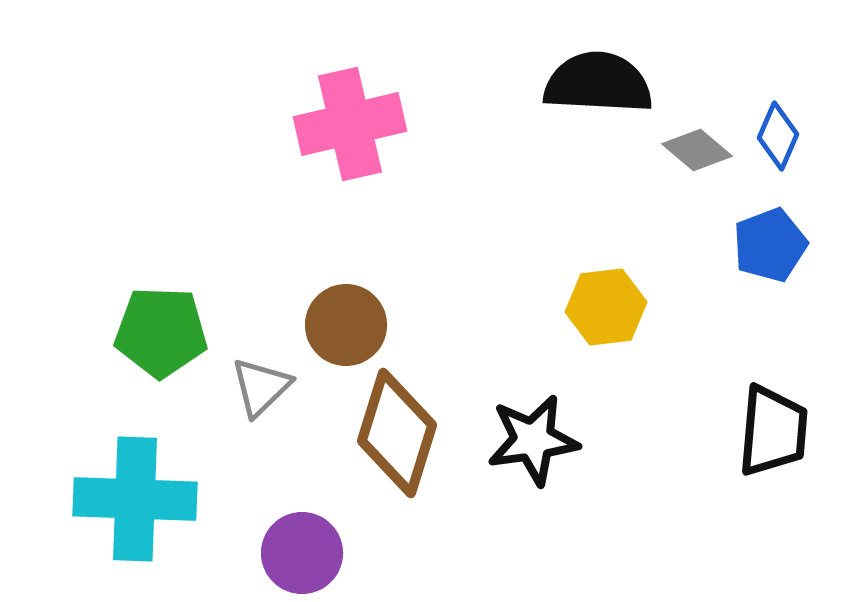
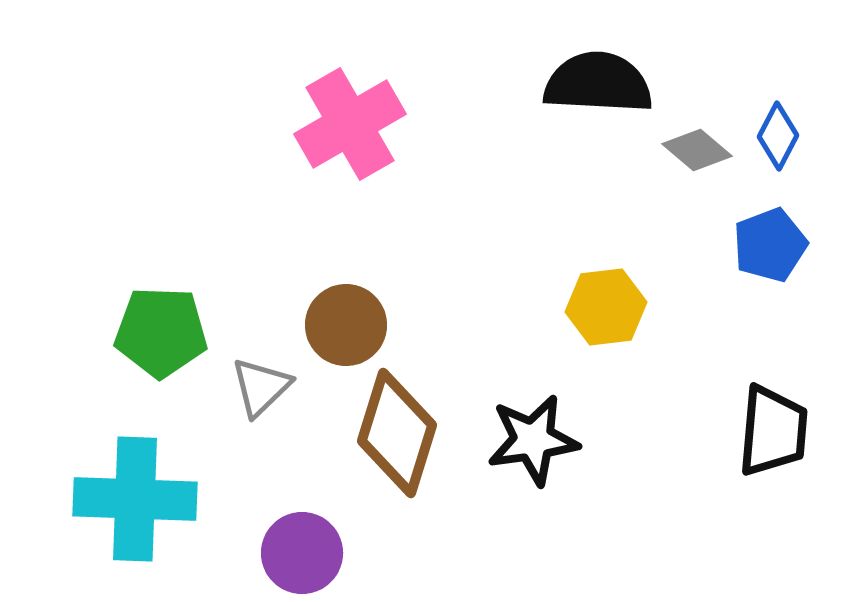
pink cross: rotated 17 degrees counterclockwise
blue diamond: rotated 4 degrees clockwise
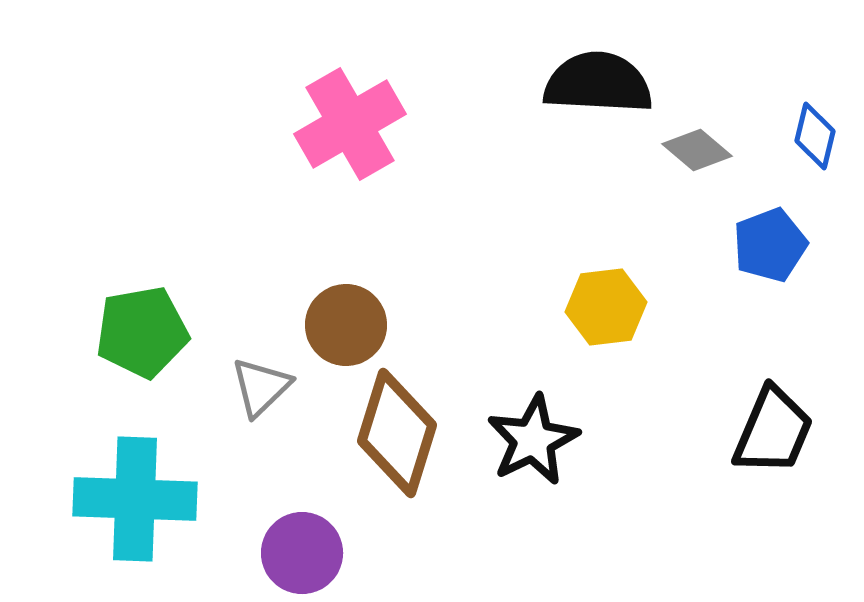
blue diamond: moved 37 px right; rotated 14 degrees counterclockwise
green pentagon: moved 19 px left; rotated 12 degrees counterclockwise
black trapezoid: rotated 18 degrees clockwise
black star: rotated 18 degrees counterclockwise
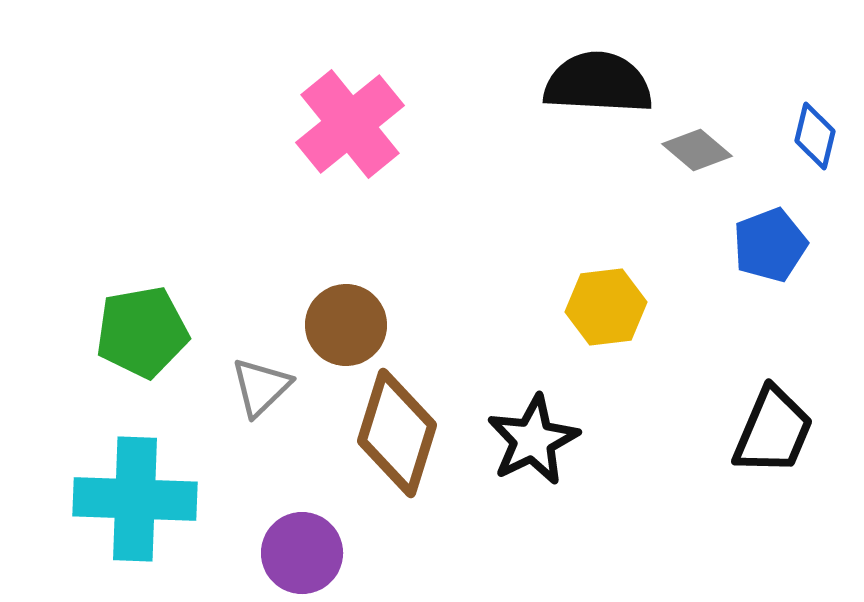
pink cross: rotated 9 degrees counterclockwise
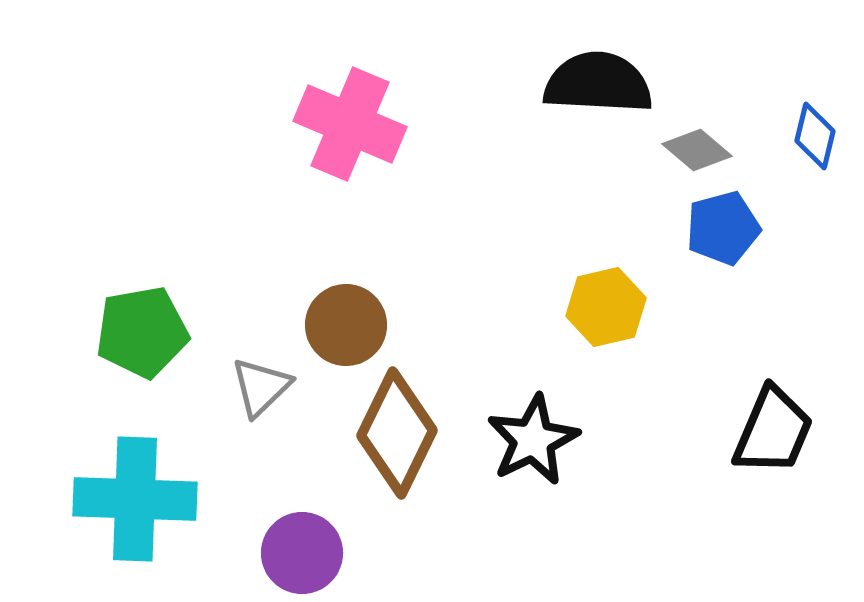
pink cross: rotated 28 degrees counterclockwise
blue pentagon: moved 47 px left, 17 px up; rotated 6 degrees clockwise
yellow hexagon: rotated 6 degrees counterclockwise
brown diamond: rotated 9 degrees clockwise
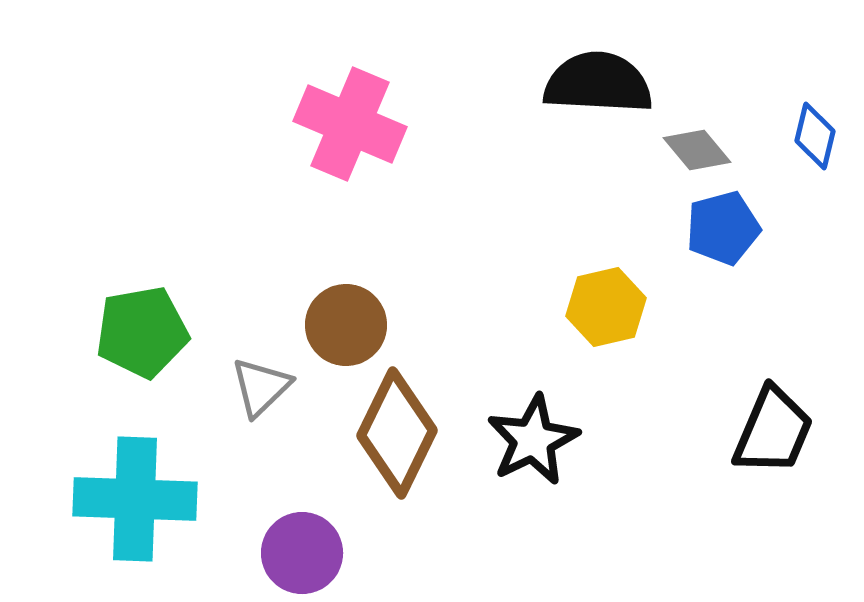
gray diamond: rotated 10 degrees clockwise
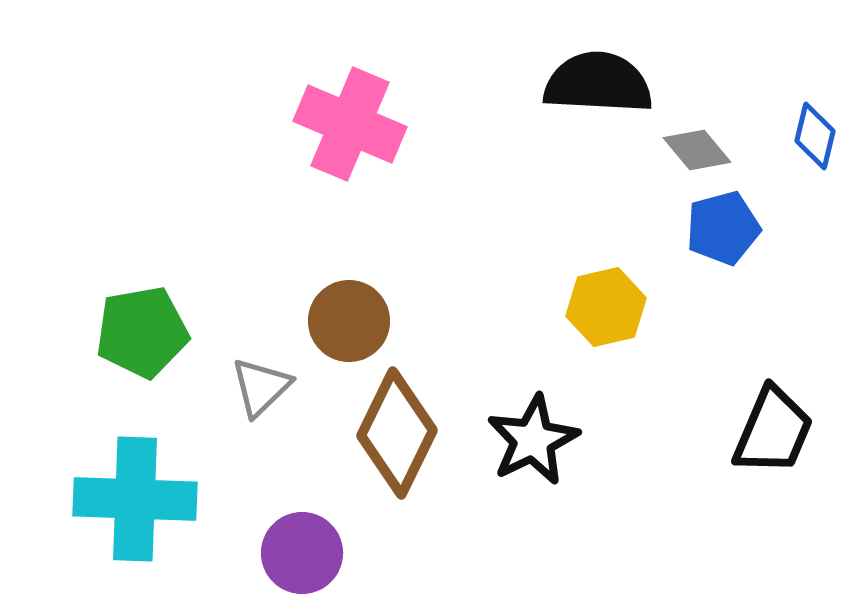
brown circle: moved 3 px right, 4 px up
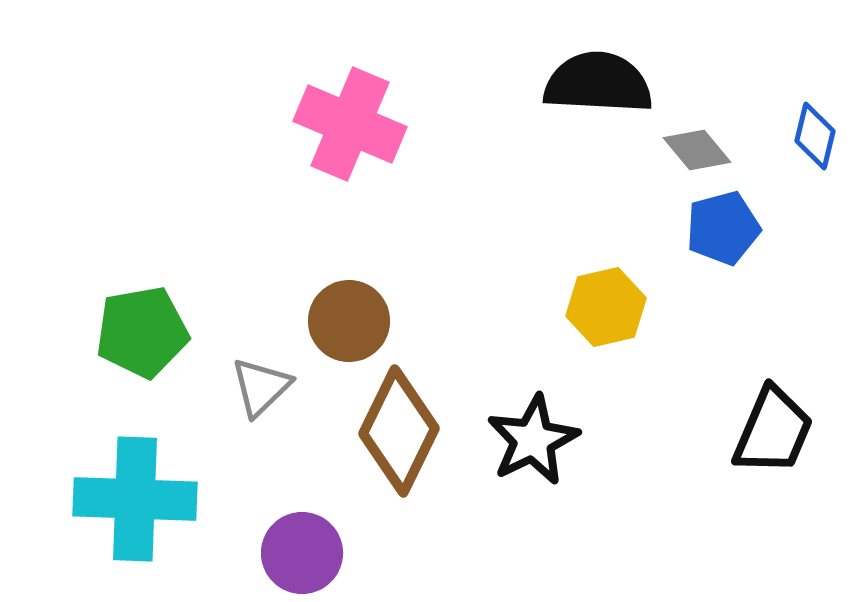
brown diamond: moved 2 px right, 2 px up
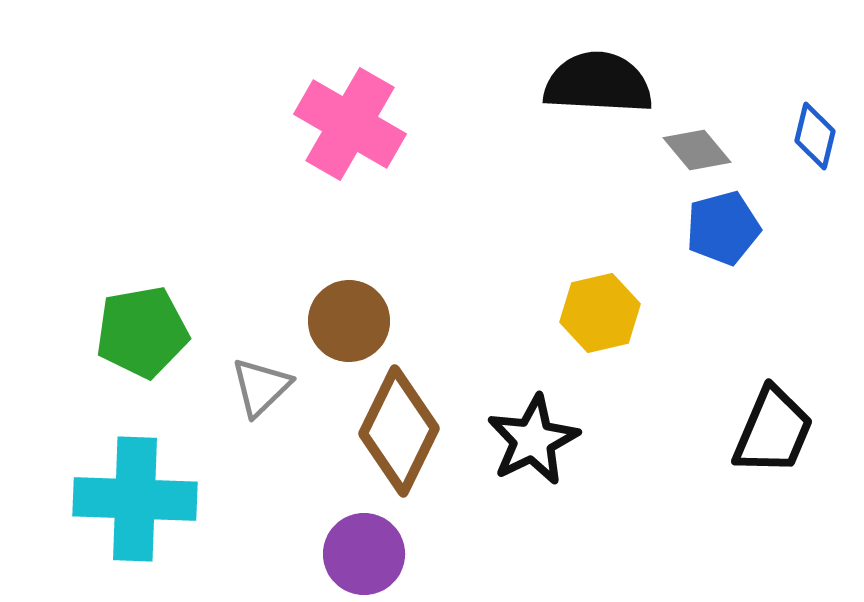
pink cross: rotated 7 degrees clockwise
yellow hexagon: moved 6 px left, 6 px down
purple circle: moved 62 px right, 1 px down
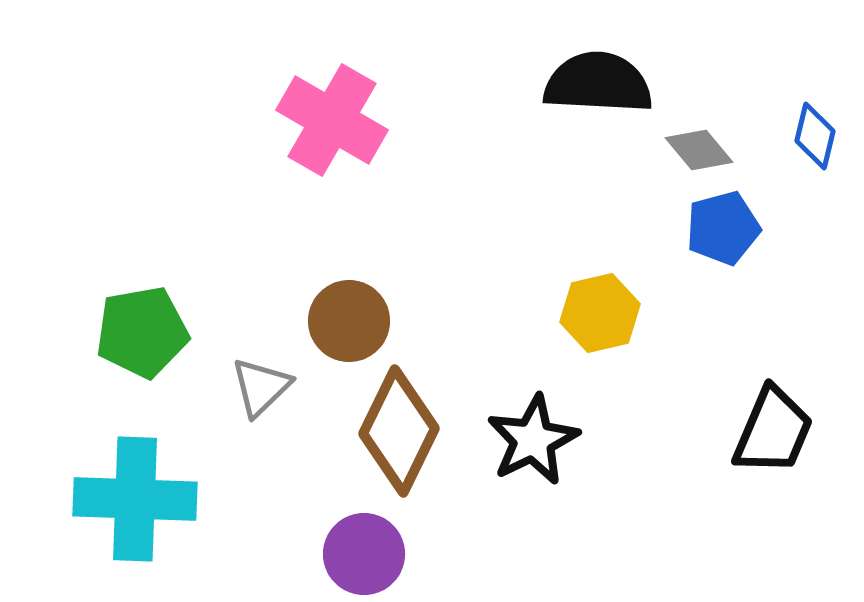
pink cross: moved 18 px left, 4 px up
gray diamond: moved 2 px right
